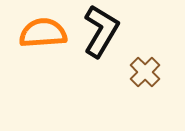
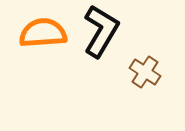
brown cross: rotated 12 degrees counterclockwise
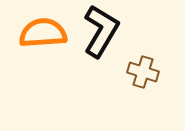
brown cross: moved 2 px left; rotated 16 degrees counterclockwise
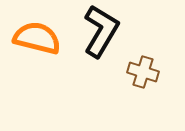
orange semicircle: moved 6 px left, 5 px down; rotated 18 degrees clockwise
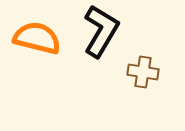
brown cross: rotated 8 degrees counterclockwise
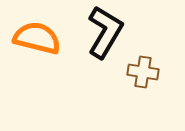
black L-shape: moved 4 px right, 1 px down
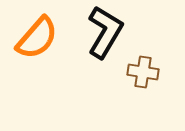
orange semicircle: rotated 117 degrees clockwise
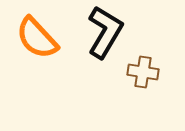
orange semicircle: rotated 96 degrees clockwise
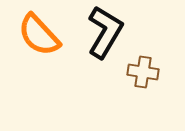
orange semicircle: moved 2 px right, 3 px up
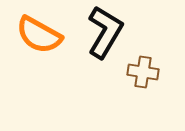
orange semicircle: rotated 18 degrees counterclockwise
